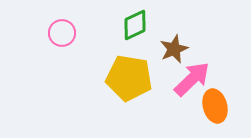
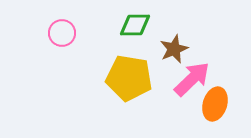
green diamond: rotated 24 degrees clockwise
orange ellipse: moved 2 px up; rotated 32 degrees clockwise
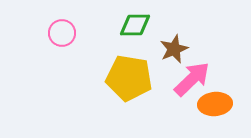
orange ellipse: rotated 68 degrees clockwise
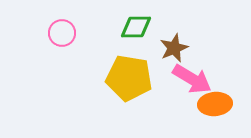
green diamond: moved 1 px right, 2 px down
brown star: moved 1 px up
pink arrow: rotated 75 degrees clockwise
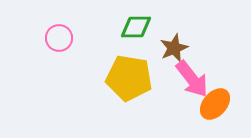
pink circle: moved 3 px left, 5 px down
pink arrow: rotated 21 degrees clockwise
orange ellipse: rotated 44 degrees counterclockwise
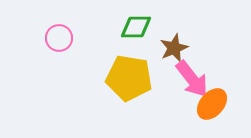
orange ellipse: moved 3 px left
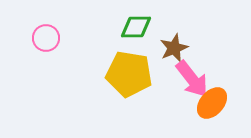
pink circle: moved 13 px left
yellow pentagon: moved 4 px up
orange ellipse: moved 1 px up
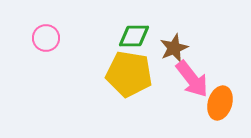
green diamond: moved 2 px left, 9 px down
orange ellipse: moved 8 px right; rotated 24 degrees counterclockwise
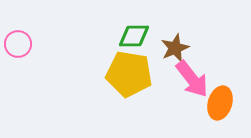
pink circle: moved 28 px left, 6 px down
brown star: moved 1 px right
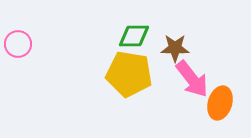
brown star: rotated 24 degrees clockwise
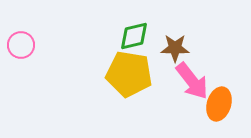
green diamond: rotated 12 degrees counterclockwise
pink circle: moved 3 px right, 1 px down
pink arrow: moved 2 px down
orange ellipse: moved 1 px left, 1 px down
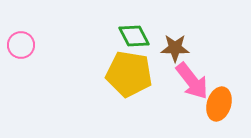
green diamond: rotated 76 degrees clockwise
